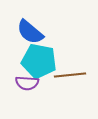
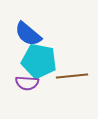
blue semicircle: moved 2 px left, 2 px down
brown line: moved 2 px right, 1 px down
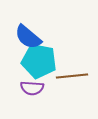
blue semicircle: moved 3 px down
purple semicircle: moved 5 px right, 5 px down
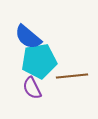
cyan pentagon: rotated 20 degrees counterclockwise
purple semicircle: rotated 60 degrees clockwise
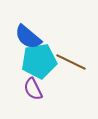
brown line: moved 1 px left, 14 px up; rotated 32 degrees clockwise
purple semicircle: moved 1 px right, 1 px down
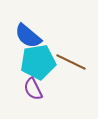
blue semicircle: moved 1 px up
cyan pentagon: moved 1 px left, 1 px down
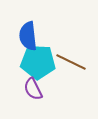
blue semicircle: rotated 44 degrees clockwise
cyan pentagon: rotated 12 degrees clockwise
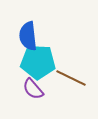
brown line: moved 16 px down
purple semicircle: rotated 15 degrees counterclockwise
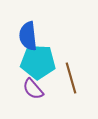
brown line: rotated 48 degrees clockwise
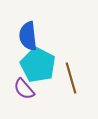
cyan pentagon: moved 3 px down; rotated 24 degrees clockwise
purple semicircle: moved 9 px left
